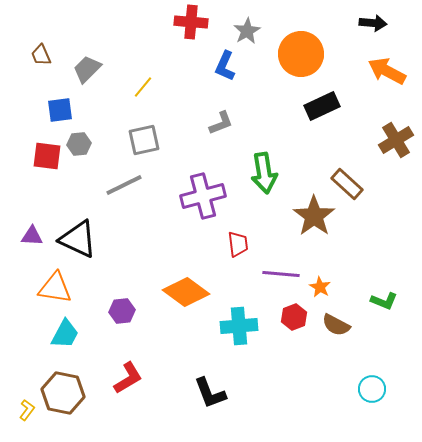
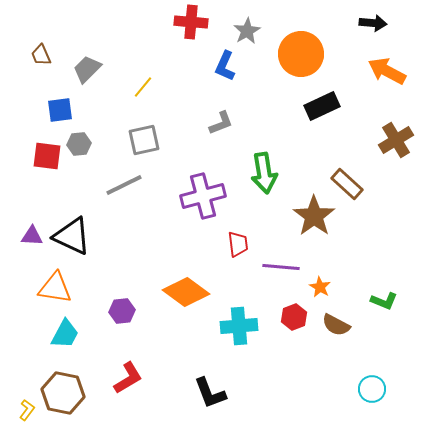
black triangle: moved 6 px left, 3 px up
purple line: moved 7 px up
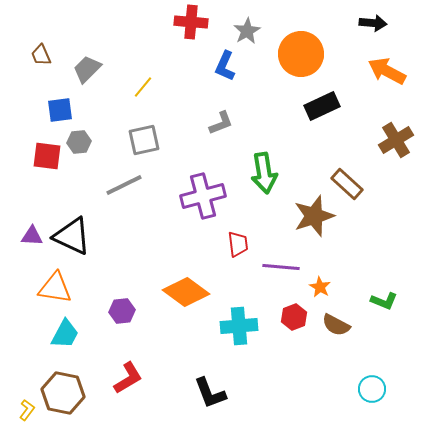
gray hexagon: moved 2 px up
brown star: rotated 18 degrees clockwise
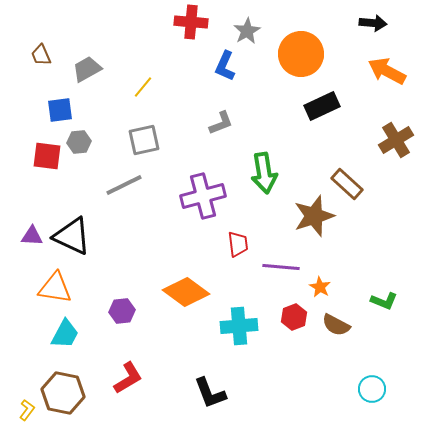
gray trapezoid: rotated 16 degrees clockwise
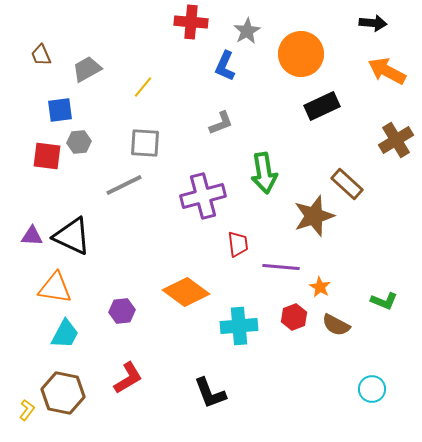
gray square: moved 1 px right, 3 px down; rotated 16 degrees clockwise
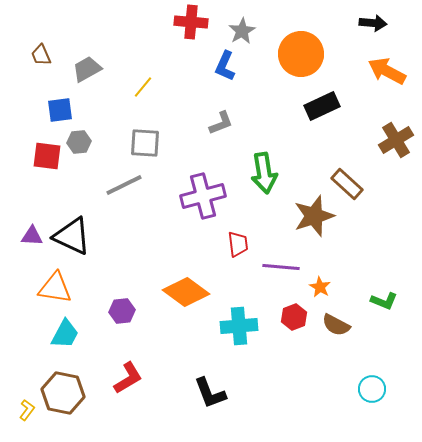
gray star: moved 5 px left
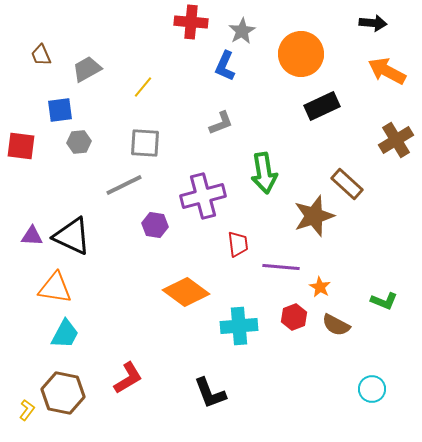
red square: moved 26 px left, 10 px up
purple hexagon: moved 33 px right, 86 px up; rotated 15 degrees clockwise
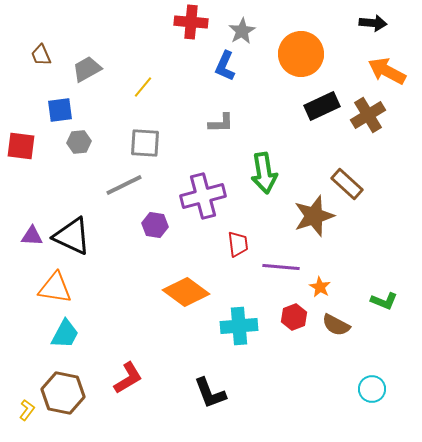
gray L-shape: rotated 20 degrees clockwise
brown cross: moved 28 px left, 25 px up
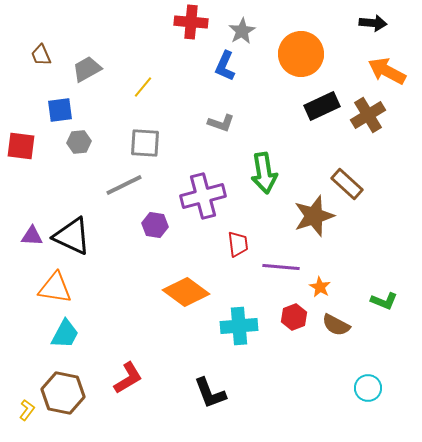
gray L-shape: rotated 20 degrees clockwise
cyan circle: moved 4 px left, 1 px up
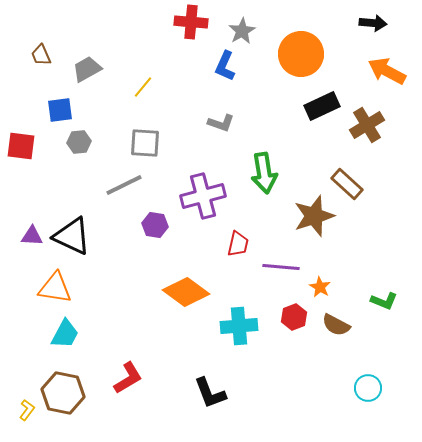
brown cross: moved 1 px left, 10 px down
red trapezoid: rotated 20 degrees clockwise
